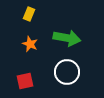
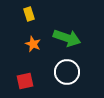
yellow rectangle: rotated 40 degrees counterclockwise
green arrow: rotated 8 degrees clockwise
orange star: moved 3 px right
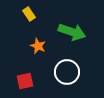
yellow rectangle: rotated 16 degrees counterclockwise
green arrow: moved 5 px right, 6 px up
orange star: moved 5 px right, 2 px down
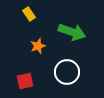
orange star: rotated 28 degrees clockwise
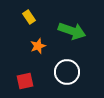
yellow rectangle: moved 3 px down
green arrow: moved 1 px up
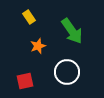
green arrow: rotated 36 degrees clockwise
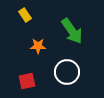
yellow rectangle: moved 4 px left, 2 px up
orange star: rotated 21 degrees clockwise
red square: moved 2 px right
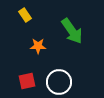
white circle: moved 8 px left, 10 px down
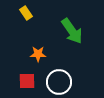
yellow rectangle: moved 1 px right, 2 px up
orange star: moved 8 px down
red square: rotated 12 degrees clockwise
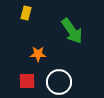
yellow rectangle: rotated 48 degrees clockwise
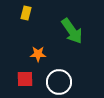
red square: moved 2 px left, 2 px up
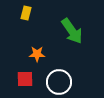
orange star: moved 1 px left
